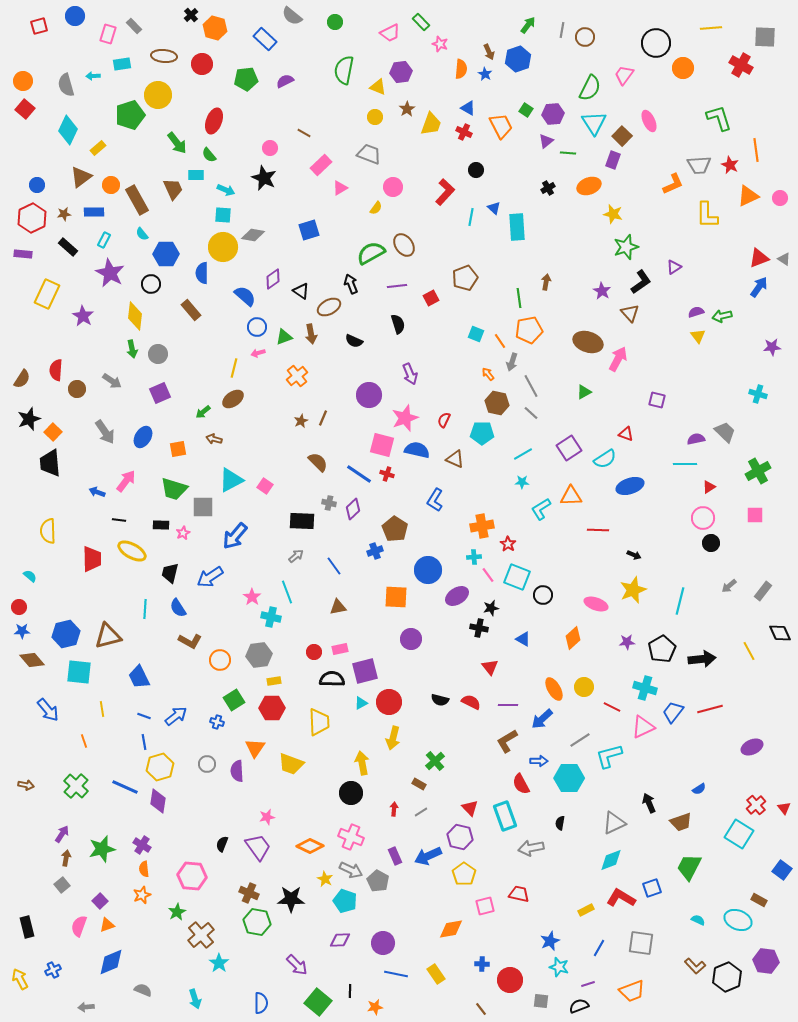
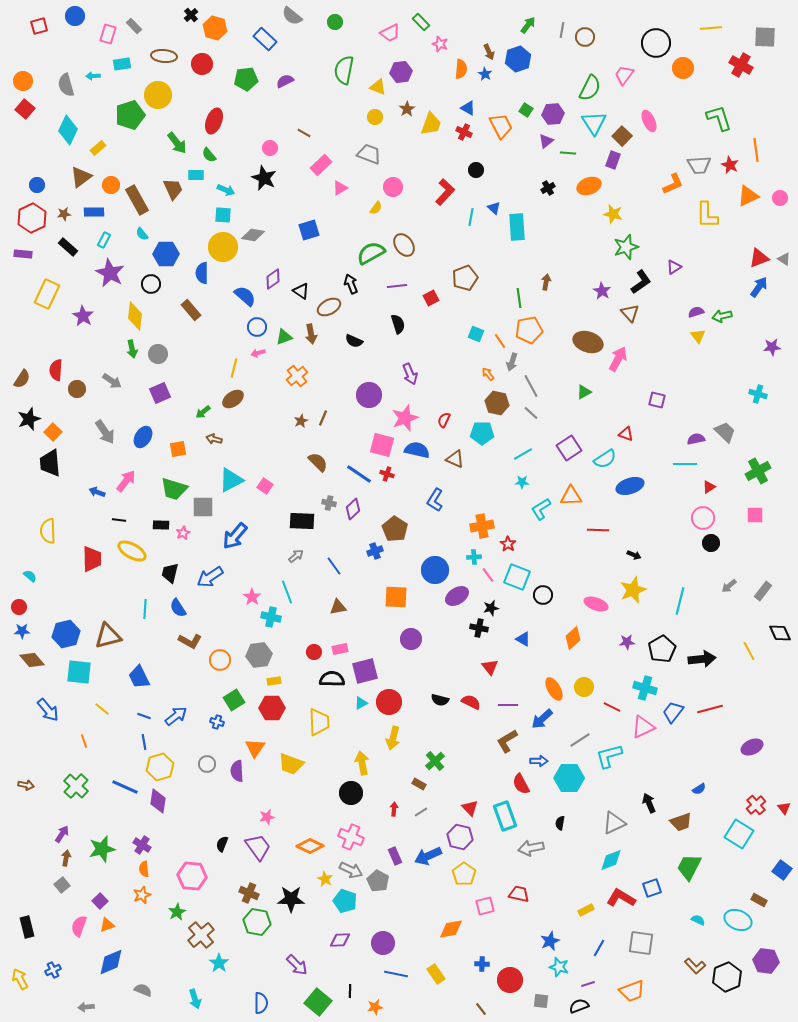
blue circle at (428, 570): moved 7 px right
yellow line at (102, 709): rotated 42 degrees counterclockwise
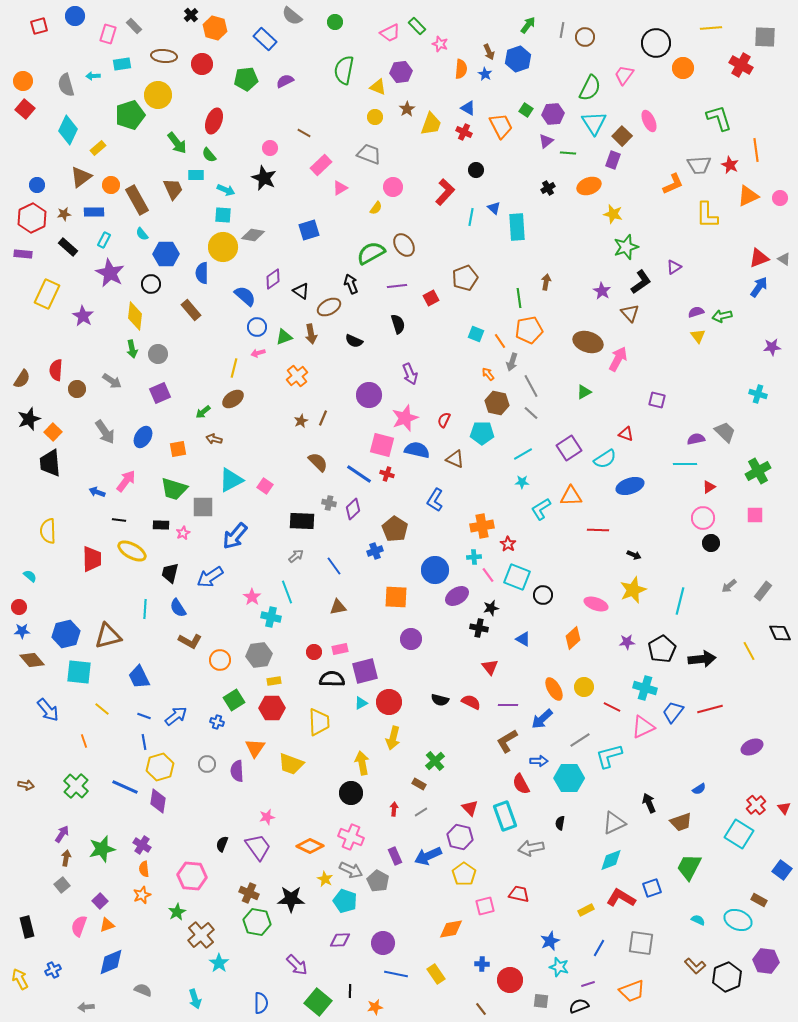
green rectangle at (421, 22): moved 4 px left, 4 px down
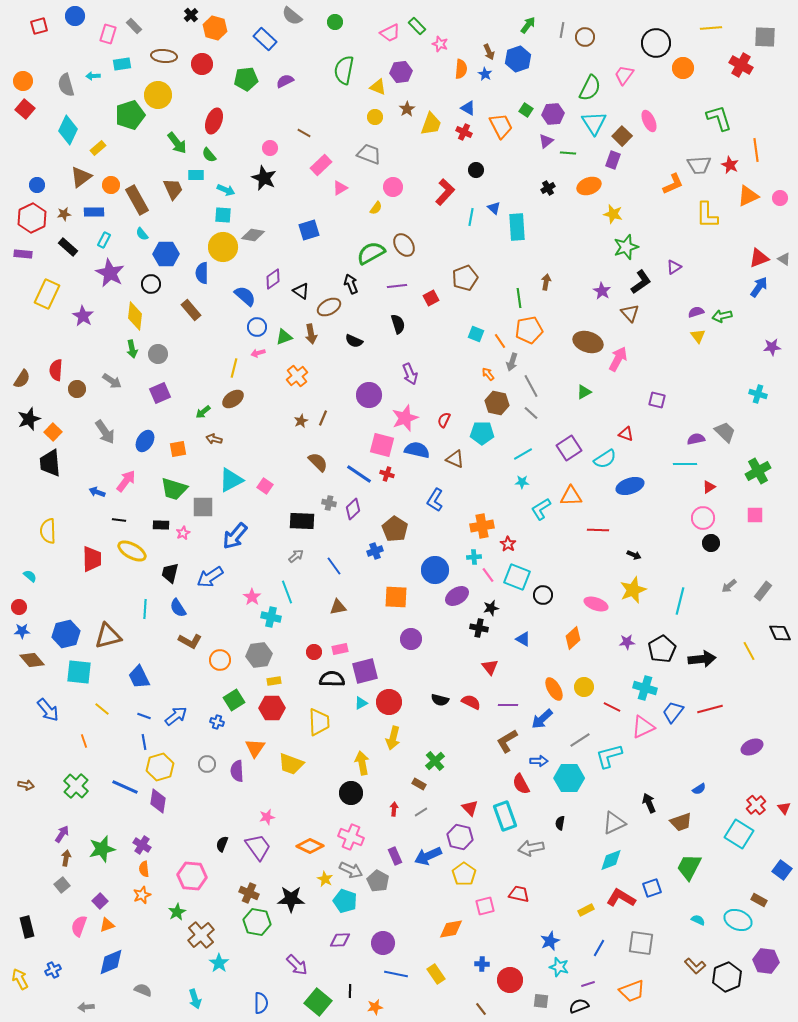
blue ellipse at (143, 437): moved 2 px right, 4 px down
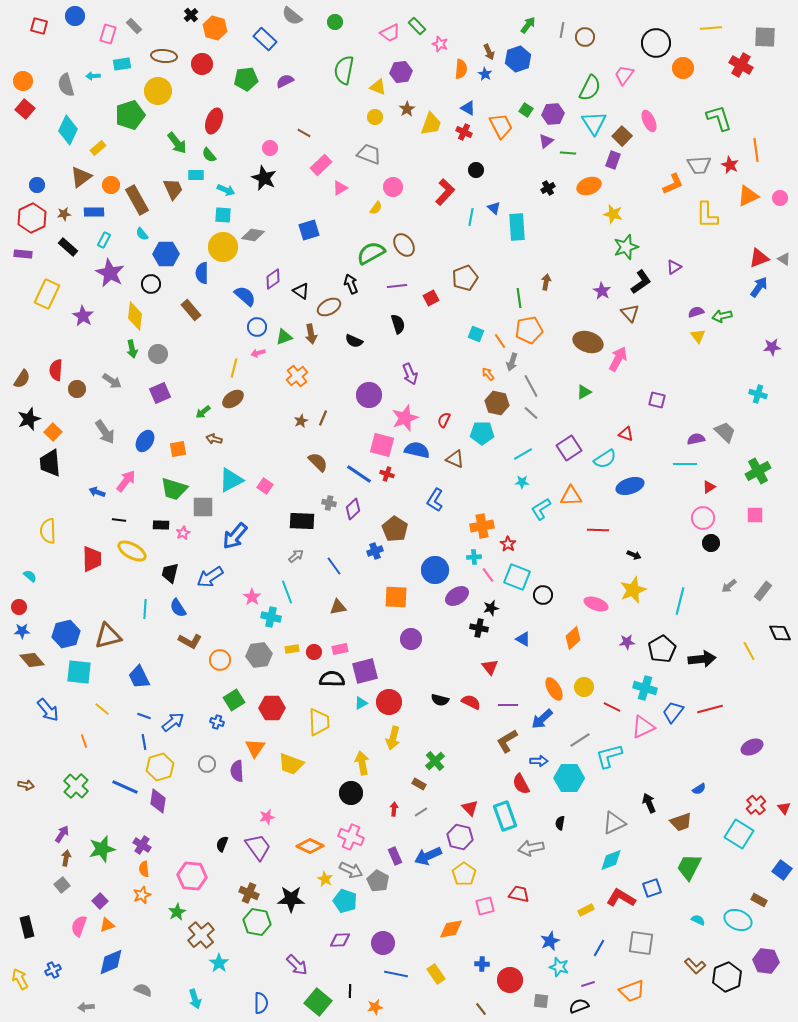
red square at (39, 26): rotated 30 degrees clockwise
yellow circle at (158, 95): moved 4 px up
yellow rectangle at (274, 681): moved 18 px right, 32 px up
blue arrow at (176, 716): moved 3 px left, 6 px down
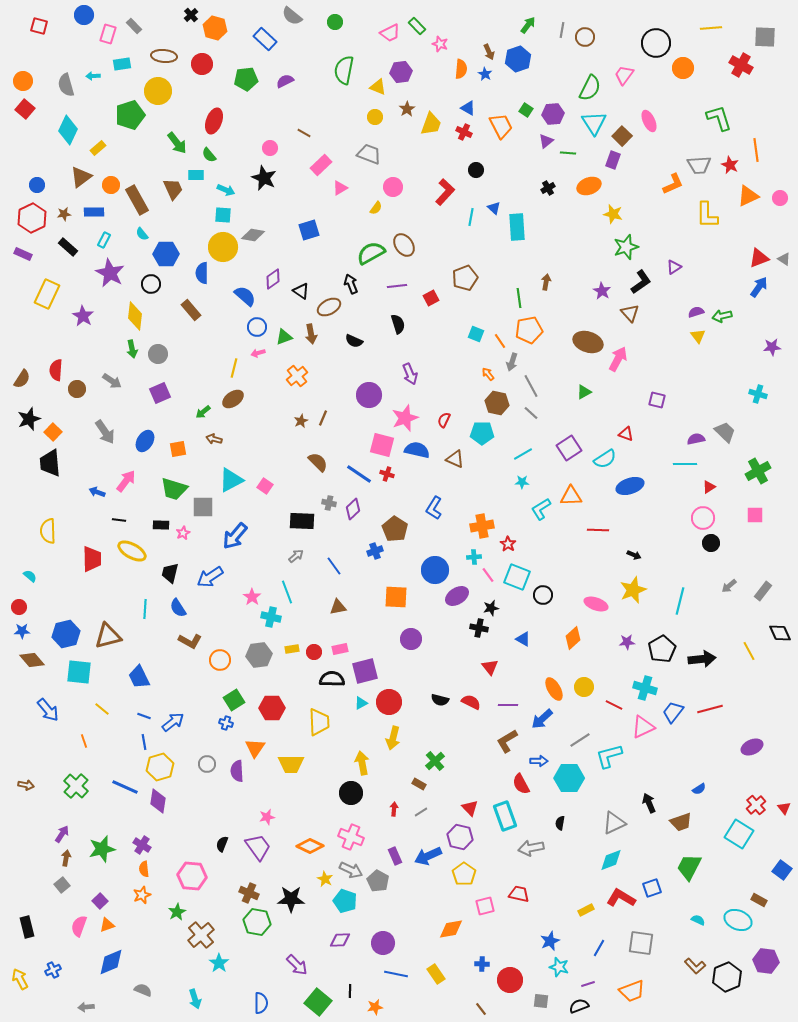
blue circle at (75, 16): moved 9 px right, 1 px up
purple rectangle at (23, 254): rotated 18 degrees clockwise
blue L-shape at (435, 500): moved 1 px left, 8 px down
red line at (612, 707): moved 2 px right, 2 px up
blue cross at (217, 722): moved 9 px right, 1 px down
yellow trapezoid at (291, 764): rotated 20 degrees counterclockwise
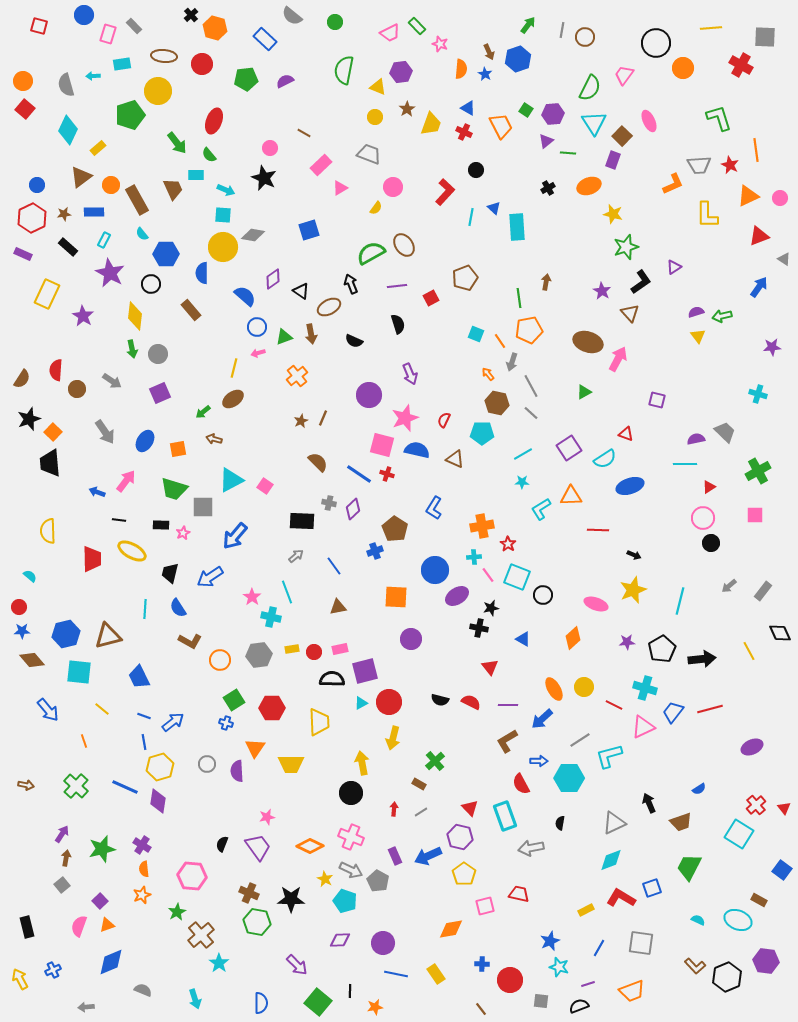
red triangle at (759, 258): moved 22 px up
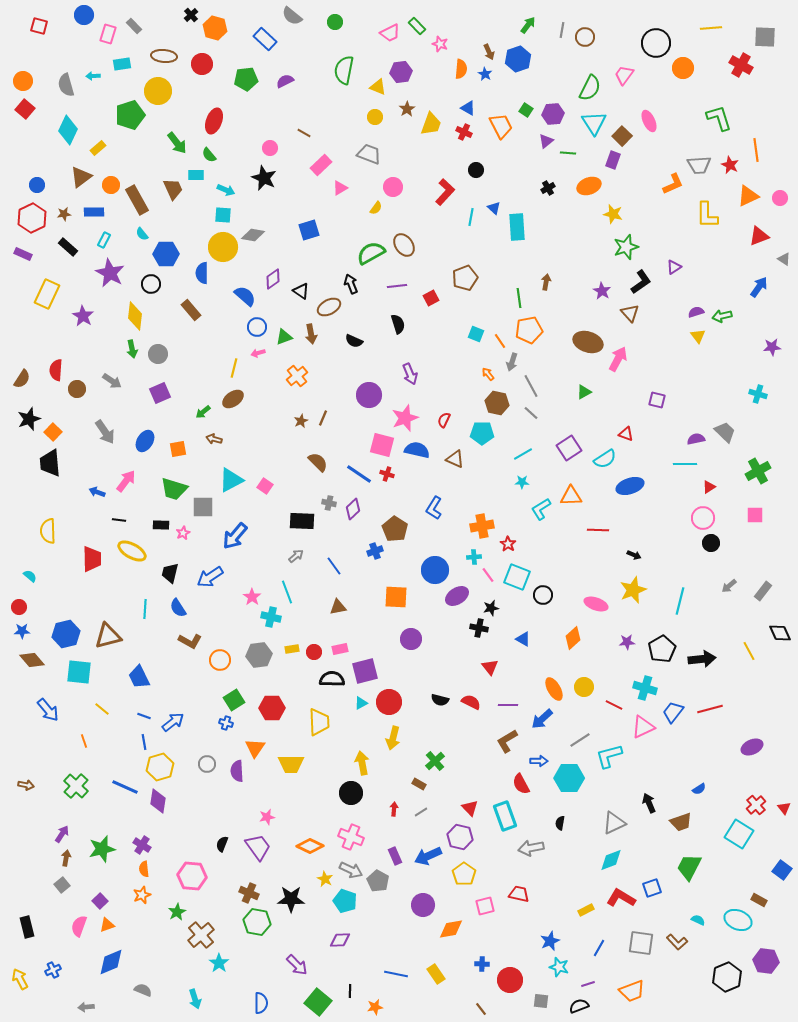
purple circle at (383, 943): moved 40 px right, 38 px up
brown L-shape at (695, 966): moved 18 px left, 24 px up
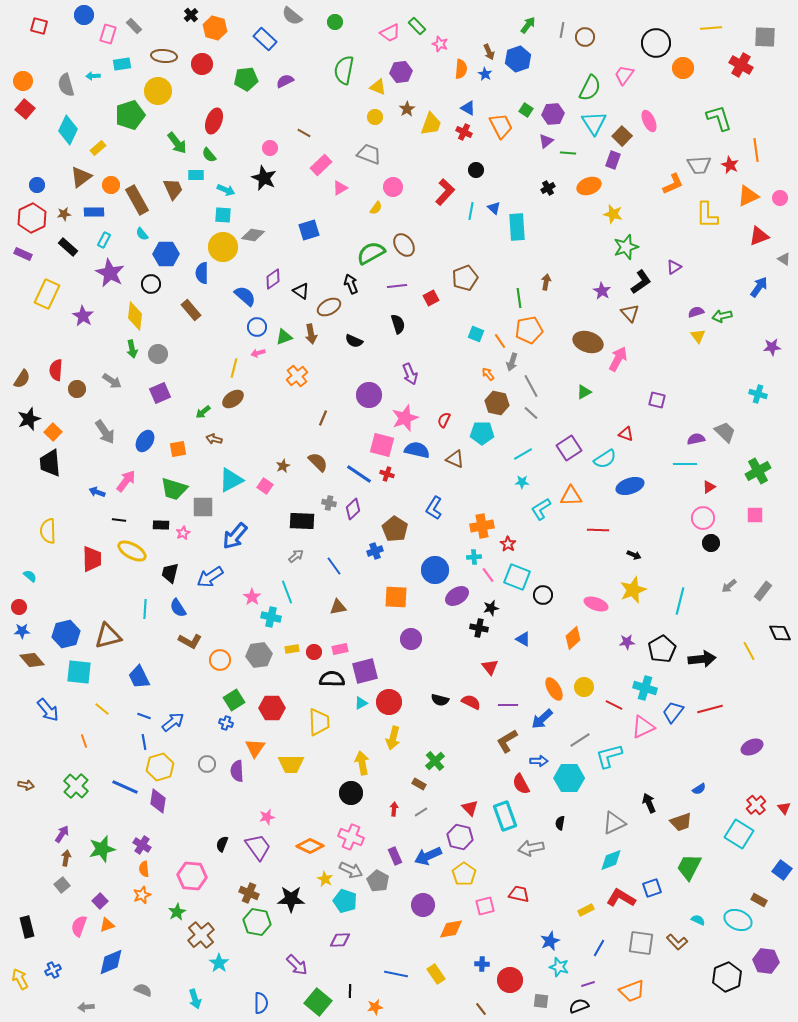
cyan line at (471, 217): moved 6 px up
brown star at (301, 421): moved 18 px left, 45 px down
